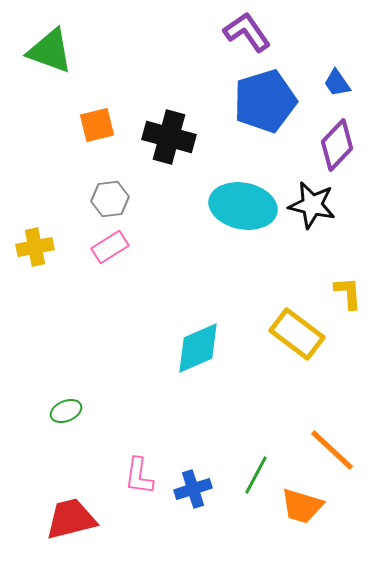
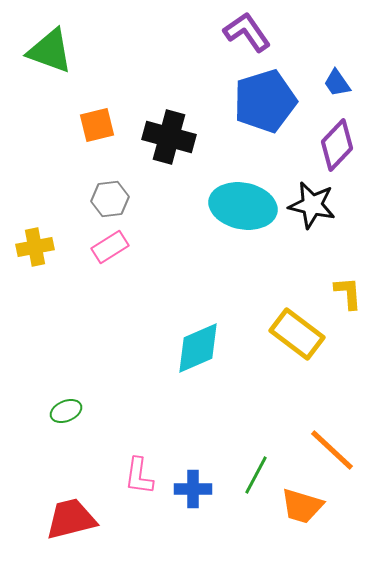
blue cross: rotated 18 degrees clockwise
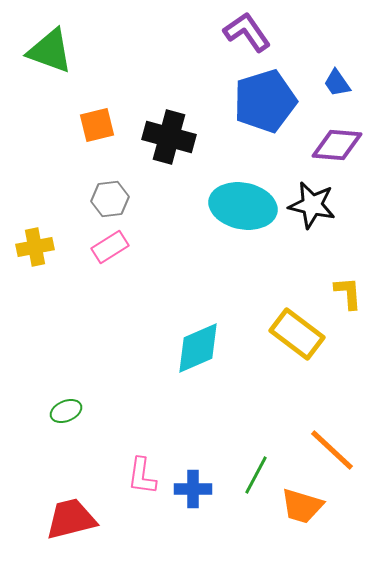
purple diamond: rotated 51 degrees clockwise
pink L-shape: moved 3 px right
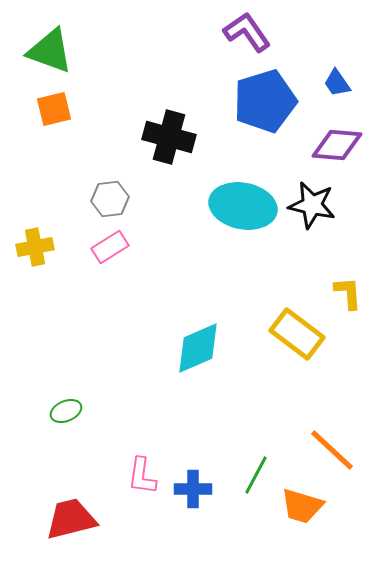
orange square: moved 43 px left, 16 px up
